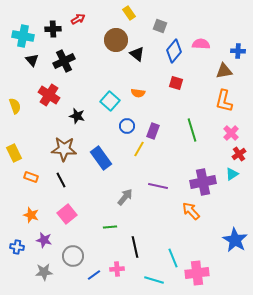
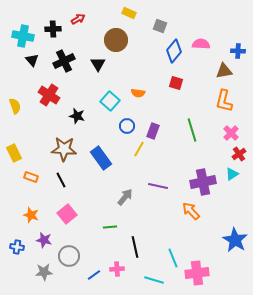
yellow rectangle at (129, 13): rotated 32 degrees counterclockwise
black triangle at (137, 54): moved 39 px left, 10 px down; rotated 21 degrees clockwise
gray circle at (73, 256): moved 4 px left
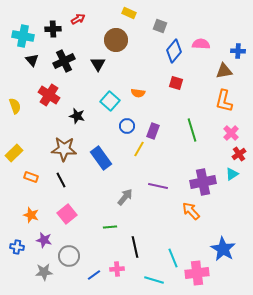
yellow rectangle at (14, 153): rotated 72 degrees clockwise
blue star at (235, 240): moved 12 px left, 9 px down
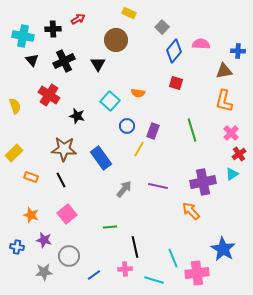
gray square at (160, 26): moved 2 px right, 1 px down; rotated 24 degrees clockwise
gray arrow at (125, 197): moved 1 px left, 8 px up
pink cross at (117, 269): moved 8 px right
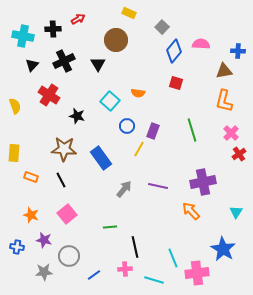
black triangle at (32, 60): moved 5 px down; rotated 24 degrees clockwise
yellow rectangle at (14, 153): rotated 42 degrees counterclockwise
cyan triangle at (232, 174): moved 4 px right, 38 px down; rotated 24 degrees counterclockwise
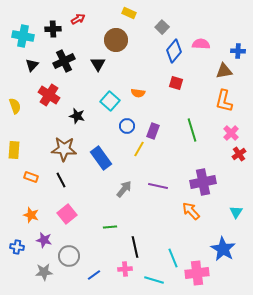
yellow rectangle at (14, 153): moved 3 px up
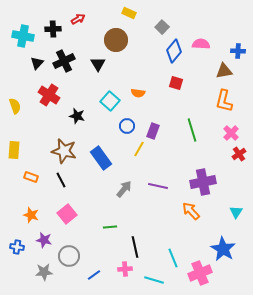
black triangle at (32, 65): moved 5 px right, 2 px up
brown star at (64, 149): moved 2 px down; rotated 10 degrees clockwise
pink cross at (197, 273): moved 3 px right; rotated 15 degrees counterclockwise
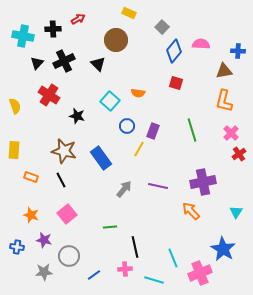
black triangle at (98, 64): rotated 14 degrees counterclockwise
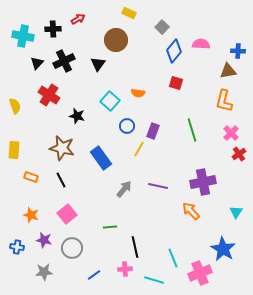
black triangle at (98, 64): rotated 21 degrees clockwise
brown triangle at (224, 71): moved 4 px right
brown star at (64, 151): moved 2 px left, 3 px up
gray circle at (69, 256): moved 3 px right, 8 px up
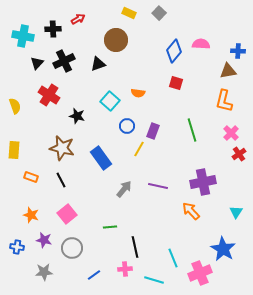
gray square at (162, 27): moved 3 px left, 14 px up
black triangle at (98, 64): rotated 35 degrees clockwise
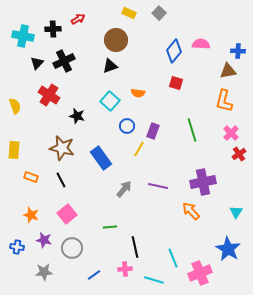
black triangle at (98, 64): moved 12 px right, 2 px down
blue star at (223, 249): moved 5 px right
